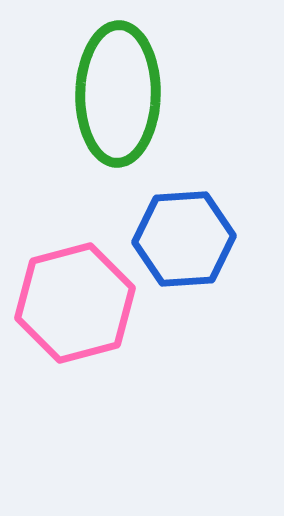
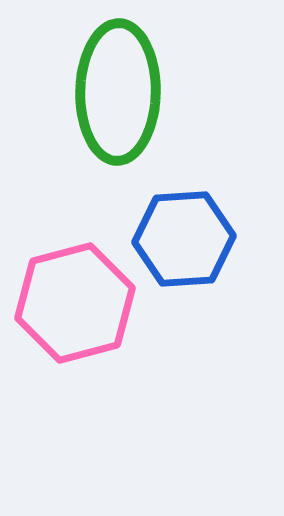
green ellipse: moved 2 px up
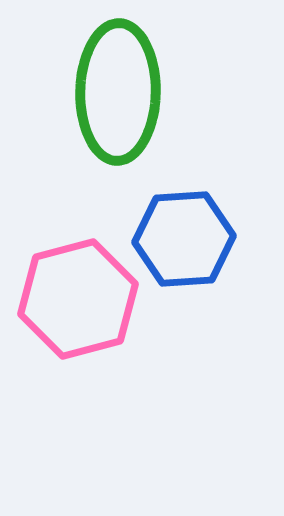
pink hexagon: moved 3 px right, 4 px up
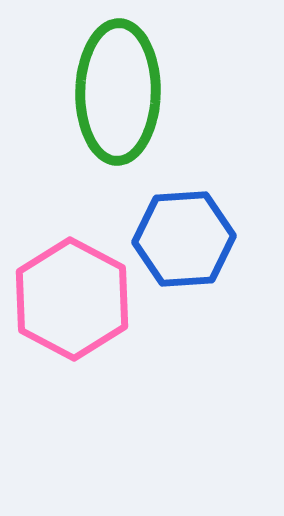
pink hexagon: moved 6 px left; rotated 17 degrees counterclockwise
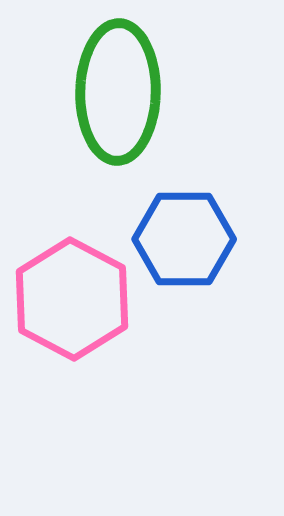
blue hexagon: rotated 4 degrees clockwise
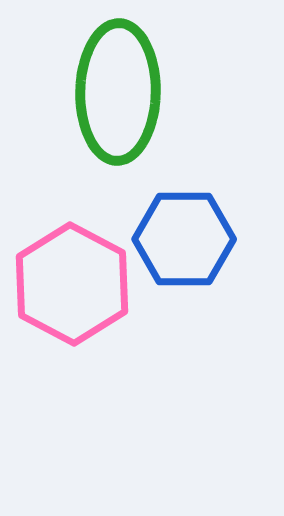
pink hexagon: moved 15 px up
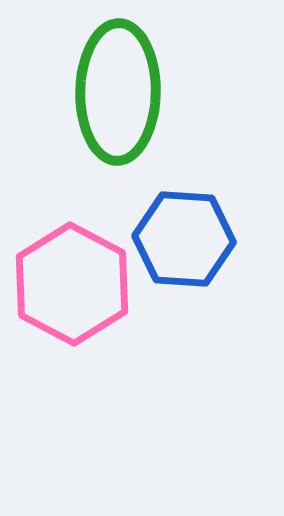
blue hexagon: rotated 4 degrees clockwise
